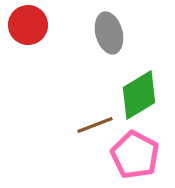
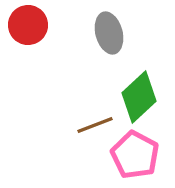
green diamond: moved 2 px down; rotated 12 degrees counterclockwise
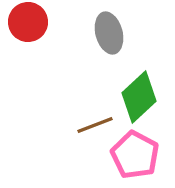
red circle: moved 3 px up
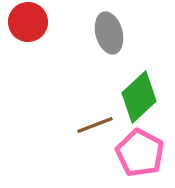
pink pentagon: moved 5 px right, 2 px up
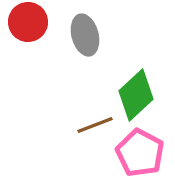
gray ellipse: moved 24 px left, 2 px down
green diamond: moved 3 px left, 2 px up
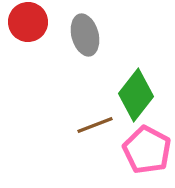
green diamond: rotated 9 degrees counterclockwise
pink pentagon: moved 7 px right, 3 px up
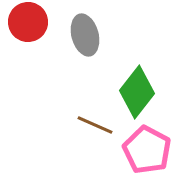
green diamond: moved 1 px right, 3 px up
brown line: rotated 45 degrees clockwise
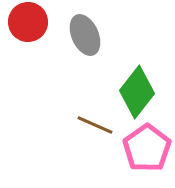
gray ellipse: rotated 9 degrees counterclockwise
pink pentagon: moved 2 px up; rotated 9 degrees clockwise
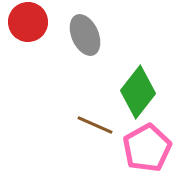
green diamond: moved 1 px right
pink pentagon: rotated 6 degrees clockwise
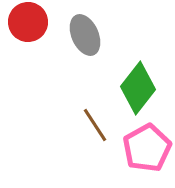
green diamond: moved 4 px up
brown line: rotated 33 degrees clockwise
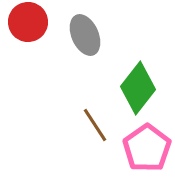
pink pentagon: rotated 6 degrees counterclockwise
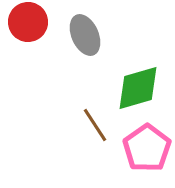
green diamond: rotated 36 degrees clockwise
